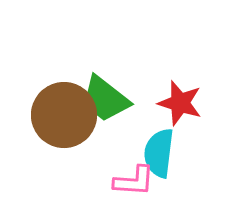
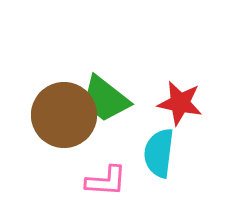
red star: rotated 6 degrees counterclockwise
pink L-shape: moved 28 px left
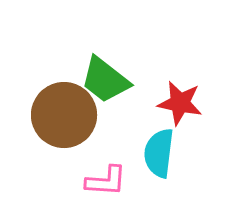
green trapezoid: moved 19 px up
